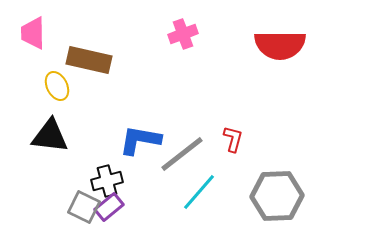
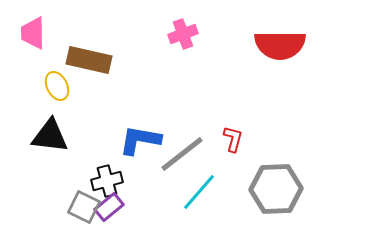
gray hexagon: moved 1 px left, 7 px up
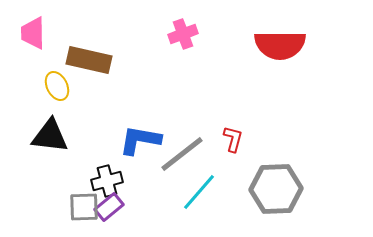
gray square: rotated 28 degrees counterclockwise
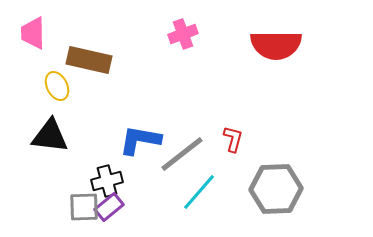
red semicircle: moved 4 px left
